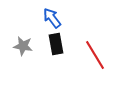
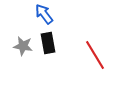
blue arrow: moved 8 px left, 4 px up
black rectangle: moved 8 px left, 1 px up
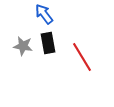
red line: moved 13 px left, 2 px down
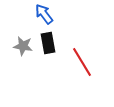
red line: moved 5 px down
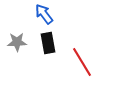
gray star: moved 6 px left, 4 px up; rotated 12 degrees counterclockwise
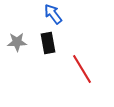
blue arrow: moved 9 px right
red line: moved 7 px down
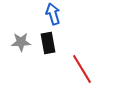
blue arrow: rotated 20 degrees clockwise
gray star: moved 4 px right
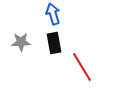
black rectangle: moved 6 px right
red line: moved 2 px up
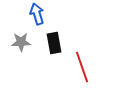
blue arrow: moved 16 px left
red line: rotated 12 degrees clockwise
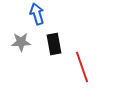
black rectangle: moved 1 px down
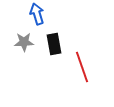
gray star: moved 3 px right
